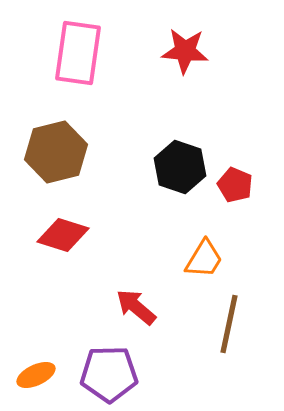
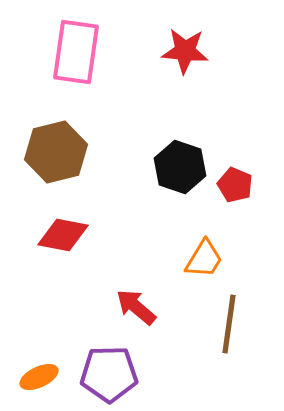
pink rectangle: moved 2 px left, 1 px up
red diamond: rotated 6 degrees counterclockwise
brown line: rotated 4 degrees counterclockwise
orange ellipse: moved 3 px right, 2 px down
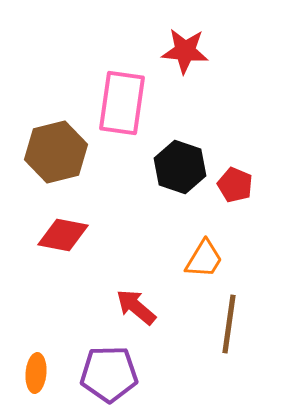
pink rectangle: moved 46 px right, 51 px down
orange ellipse: moved 3 px left, 4 px up; rotated 60 degrees counterclockwise
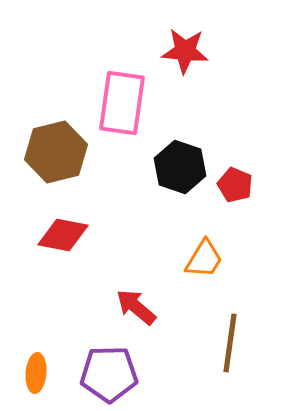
brown line: moved 1 px right, 19 px down
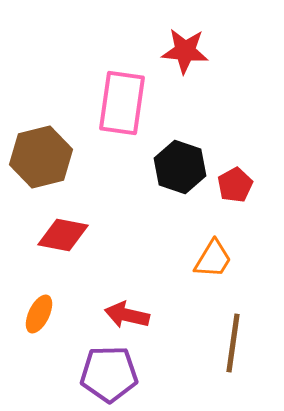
brown hexagon: moved 15 px left, 5 px down
red pentagon: rotated 20 degrees clockwise
orange trapezoid: moved 9 px right
red arrow: moved 9 px left, 8 px down; rotated 27 degrees counterclockwise
brown line: moved 3 px right
orange ellipse: moved 3 px right, 59 px up; rotated 21 degrees clockwise
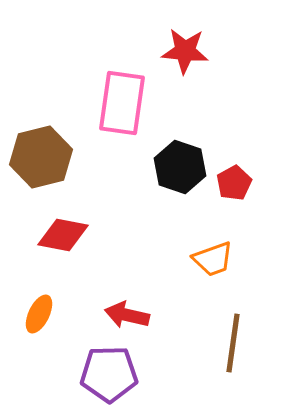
red pentagon: moved 1 px left, 2 px up
orange trapezoid: rotated 39 degrees clockwise
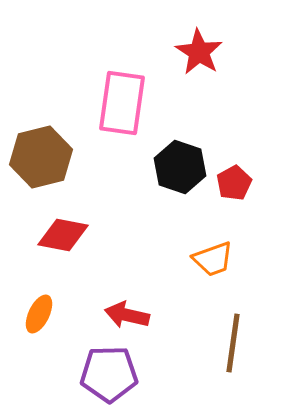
red star: moved 14 px right, 1 px down; rotated 27 degrees clockwise
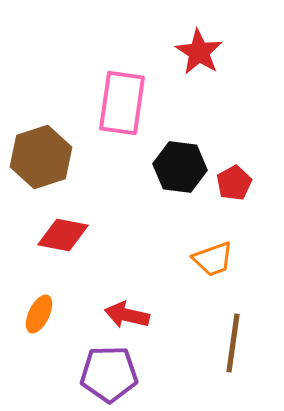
brown hexagon: rotated 4 degrees counterclockwise
black hexagon: rotated 12 degrees counterclockwise
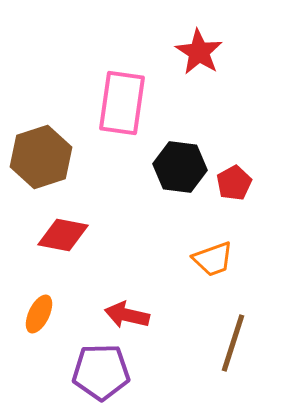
brown line: rotated 10 degrees clockwise
purple pentagon: moved 8 px left, 2 px up
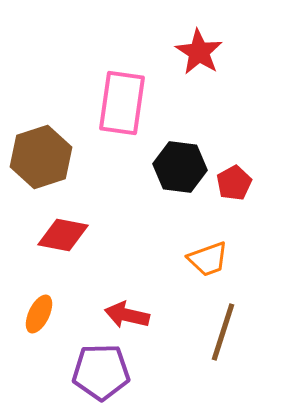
orange trapezoid: moved 5 px left
brown line: moved 10 px left, 11 px up
